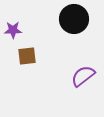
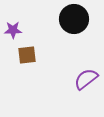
brown square: moved 1 px up
purple semicircle: moved 3 px right, 3 px down
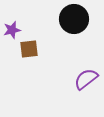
purple star: moved 1 px left; rotated 12 degrees counterclockwise
brown square: moved 2 px right, 6 px up
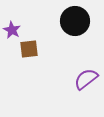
black circle: moved 1 px right, 2 px down
purple star: rotated 30 degrees counterclockwise
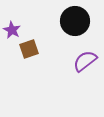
brown square: rotated 12 degrees counterclockwise
purple semicircle: moved 1 px left, 18 px up
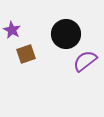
black circle: moved 9 px left, 13 px down
brown square: moved 3 px left, 5 px down
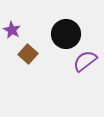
brown square: moved 2 px right; rotated 30 degrees counterclockwise
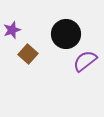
purple star: rotated 24 degrees clockwise
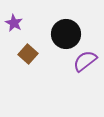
purple star: moved 2 px right, 7 px up; rotated 24 degrees counterclockwise
